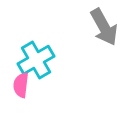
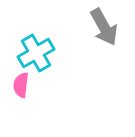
cyan cross: moved 7 px up
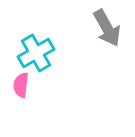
gray arrow: moved 3 px right, 1 px down
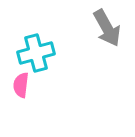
cyan cross: rotated 15 degrees clockwise
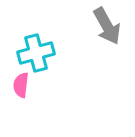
gray arrow: moved 2 px up
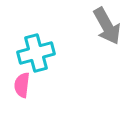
pink semicircle: moved 1 px right
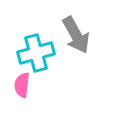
gray arrow: moved 31 px left, 9 px down
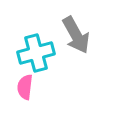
pink semicircle: moved 3 px right, 2 px down
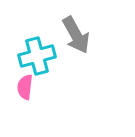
cyan cross: moved 1 px right, 3 px down
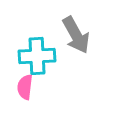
cyan cross: rotated 12 degrees clockwise
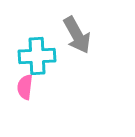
gray arrow: moved 1 px right
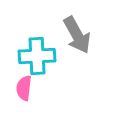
pink semicircle: moved 1 px left, 1 px down
